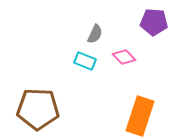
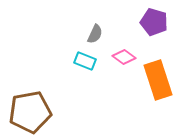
purple pentagon: rotated 12 degrees clockwise
pink diamond: rotated 10 degrees counterclockwise
brown pentagon: moved 8 px left, 3 px down; rotated 12 degrees counterclockwise
orange rectangle: moved 18 px right, 36 px up; rotated 36 degrees counterclockwise
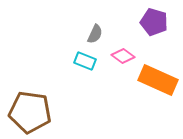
pink diamond: moved 1 px left, 1 px up
orange rectangle: rotated 48 degrees counterclockwise
brown pentagon: rotated 18 degrees clockwise
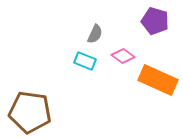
purple pentagon: moved 1 px right, 1 px up
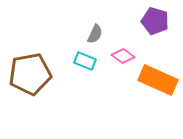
brown pentagon: moved 38 px up; rotated 18 degrees counterclockwise
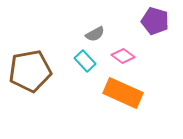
gray semicircle: rotated 36 degrees clockwise
cyan rectangle: rotated 25 degrees clockwise
brown pentagon: moved 3 px up
orange rectangle: moved 35 px left, 13 px down
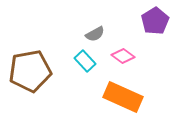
purple pentagon: rotated 24 degrees clockwise
orange rectangle: moved 4 px down
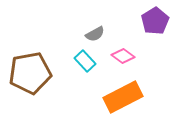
brown pentagon: moved 2 px down
orange rectangle: rotated 51 degrees counterclockwise
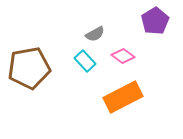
brown pentagon: moved 1 px left, 5 px up
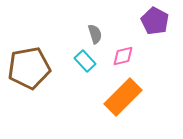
purple pentagon: rotated 12 degrees counterclockwise
gray semicircle: rotated 78 degrees counterclockwise
pink diamond: rotated 50 degrees counterclockwise
orange rectangle: rotated 18 degrees counterclockwise
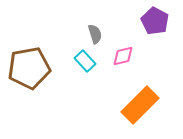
orange rectangle: moved 17 px right, 8 px down
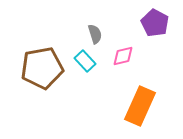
purple pentagon: moved 2 px down
brown pentagon: moved 13 px right
orange rectangle: moved 1 px down; rotated 21 degrees counterclockwise
